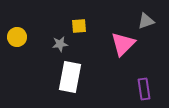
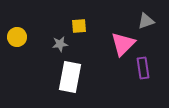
purple rectangle: moved 1 px left, 21 px up
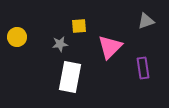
pink triangle: moved 13 px left, 3 px down
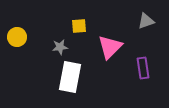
gray star: moved 3 px down
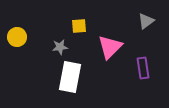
gray triangle: rotated 18 degrees counterclockwise
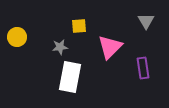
gray triangle: rotated 24 degrees counterclockwise
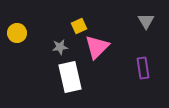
yellow square: rotated 21 degrees counterclockwise
yellow circle: moved 4 px up
pink triangle: moved 13 px left
white rectangle: rotated 24 degrees counterclockwise
